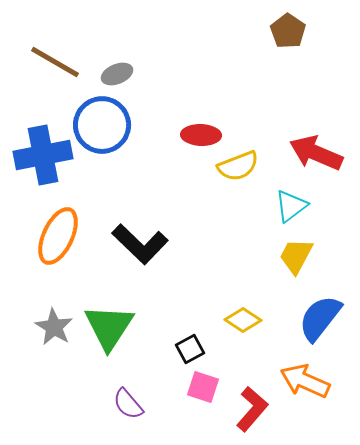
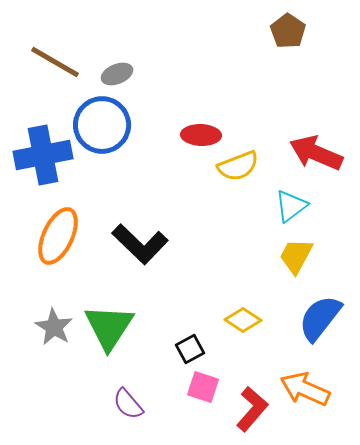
orange arrow: moved 8 px down
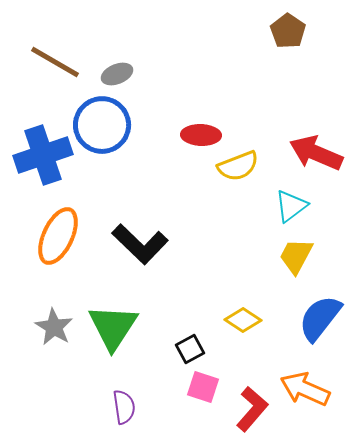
blue cross: rotated 8 degrees counterclockwise
green triangle: moved 4 px right
purple semicircle: moved 4 px left, 3 px down; rotated 148 degrees counterclockwise
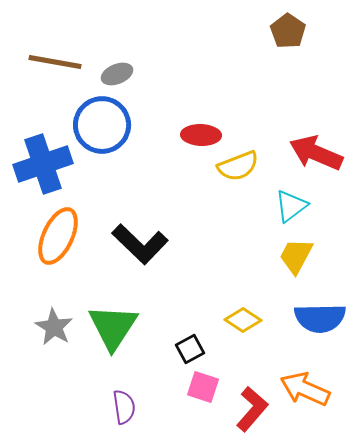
brown line: rotated 20 degrees counterclockwise
blue cross: moved 9 px down
blue semicircle: rotated 129 degrees counterclockwise
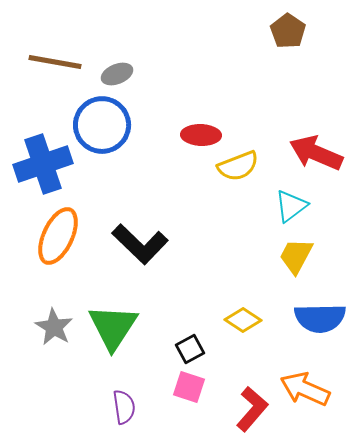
pink square: moved 14 px left
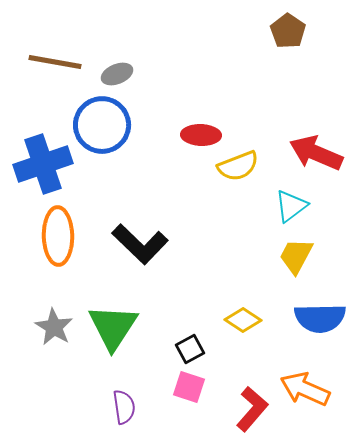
orange ellipse: rotated 26 degrees counterclockwise
